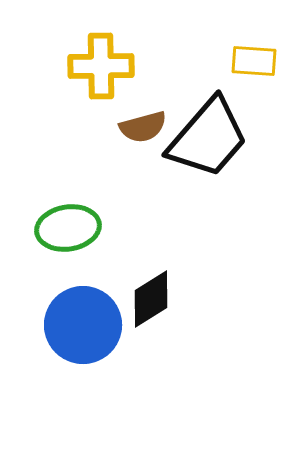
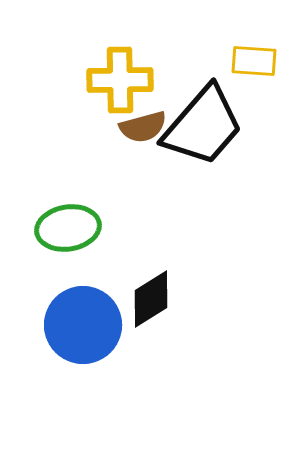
yellow cross: moved 19 px right, 14 px down
black trapezoid: moved 5 px left, 12 px up
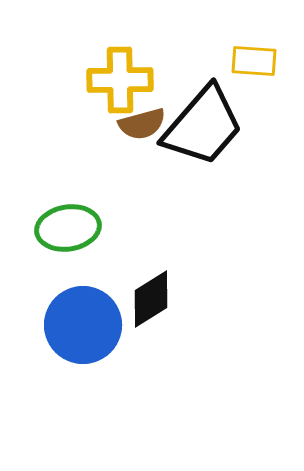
brown semicircle: moved 1 px left, 3 px up
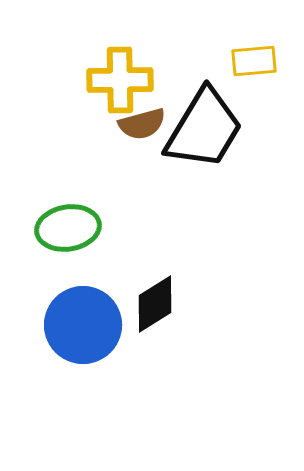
yellow rectangle: rotated 9 degrees counterclockwise
black trapezoid: moved 1 px right, 3 px down; rotated 10 degrees counterclockwise
black diamond: moved 4 px right, 5 px down
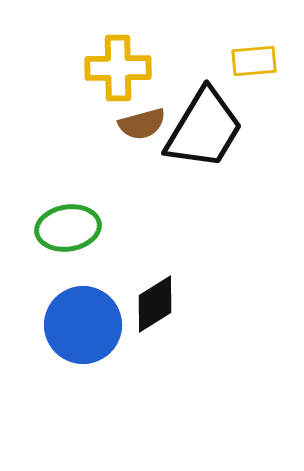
yellow cross: moved 2 px left, 12 px up
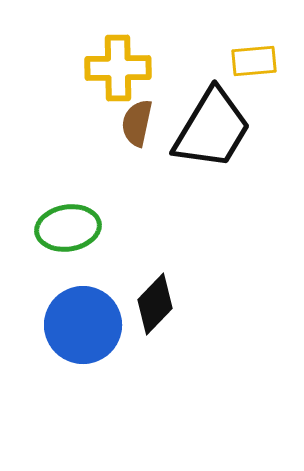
brown semicircle: moved 5 px left, 1 px up; rotated 117 degrees clockwise
black trapezoid: moved 8 px right
black diamond: rotated 14 degrees counterclockwise
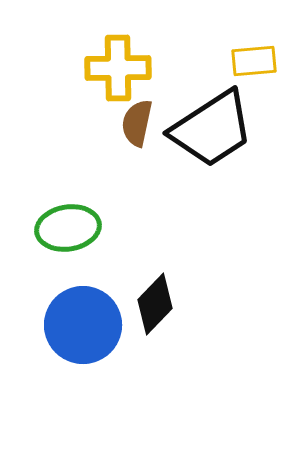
black trapezoid: rotated 26 degrees clockwise
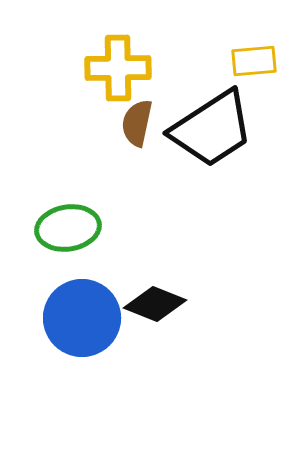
black diamond: rotated 68 degrees clockwise
blue circle: moved 1 px left, 7 px up
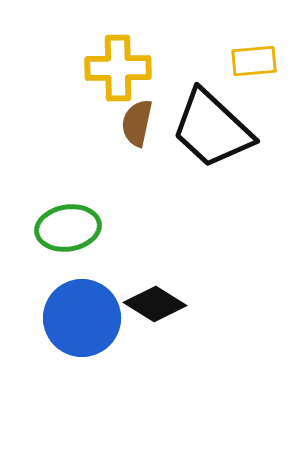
black trapezoid: rotated 76 degrees clockwise
black diamond: rotated 10 degrees clockwise
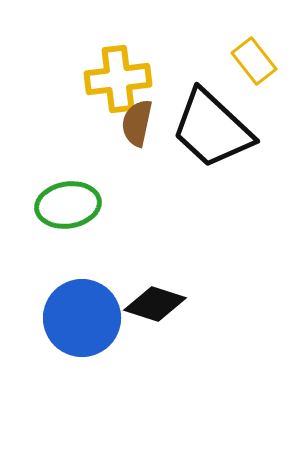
yellow rectangle: rotated 57 degrees clockwise
yellow cross: moved 11 px down; rotated 6 degrees counterclockwise
green ellipse: moved 23 px up
black diamond: rotated 14 degrees counterclockwise
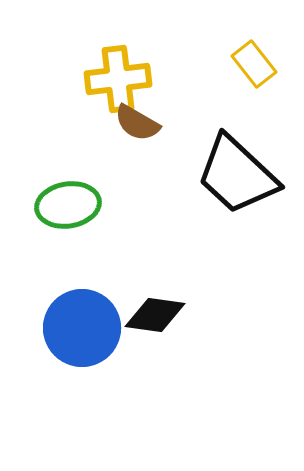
yellow rectangle: moved 3 px down
brown semicircle: rotated 72 degrees counterclockwise
black trapezoid: moved 25 px right, 46 px down
black diamond: moved 11 px down; rotated 10 degrees counterclockwise
blue circle: moved 10 px down
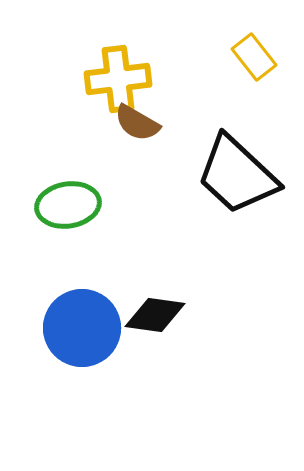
yellow rectangle: moved 7 px up
